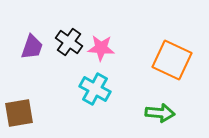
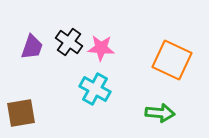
brown square: moved 2 px right
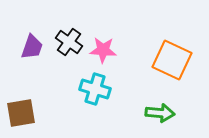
pink star: moved 2 px right, 2 px down
cyan cross: rotated 12 degrees counterclockwise
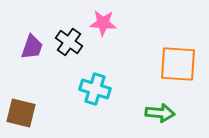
pink star: moved 27 px up
orange square: moved 6 px right, 4 px down; rotated 21 degrees counterclockwise
brown square: rotated 24 degrees clockwise
